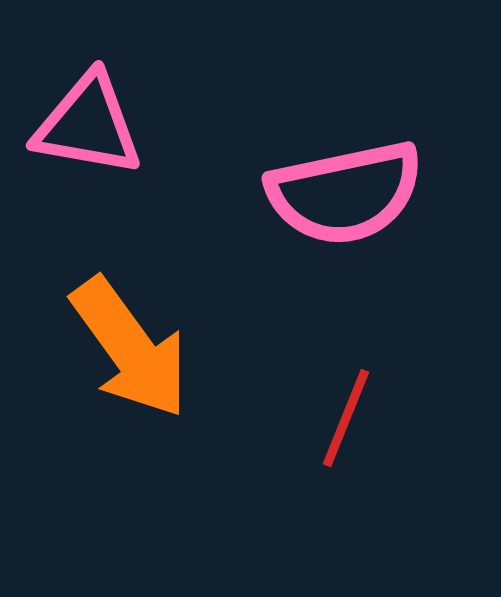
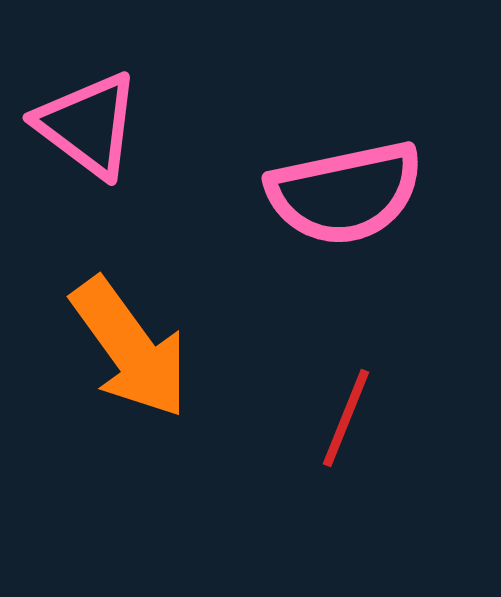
pink triangle: rotated 27 degrees clockwise
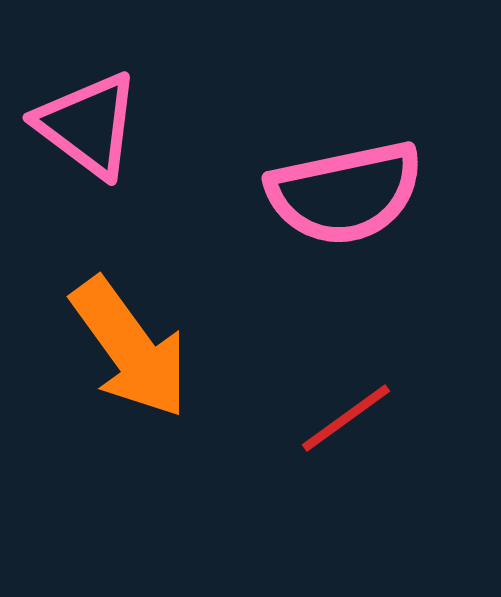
red line: rotated 32 degrees clockwise
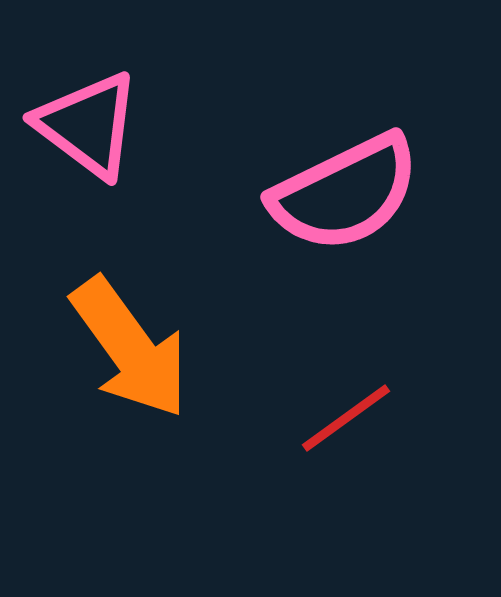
pink semicircle: rotated 14 degrees counterclockwise
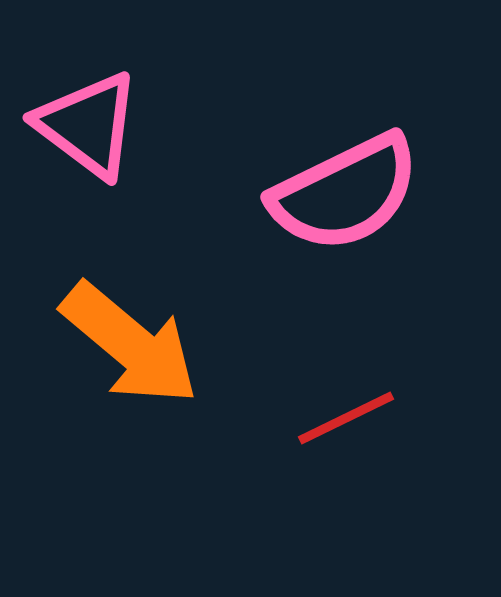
orange arrow: moved 4 px up; rotated 14 degrees counterclockwise
red line: rotated 10 degrees clockwise
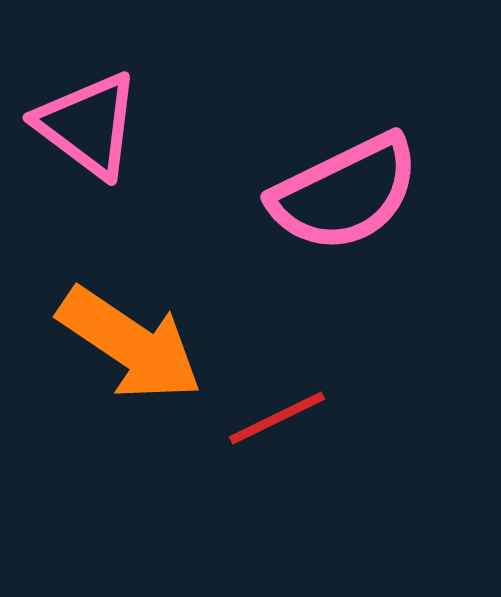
orange arrow: rotated 6 degrees counterclockwise
red line: moved 69 px left
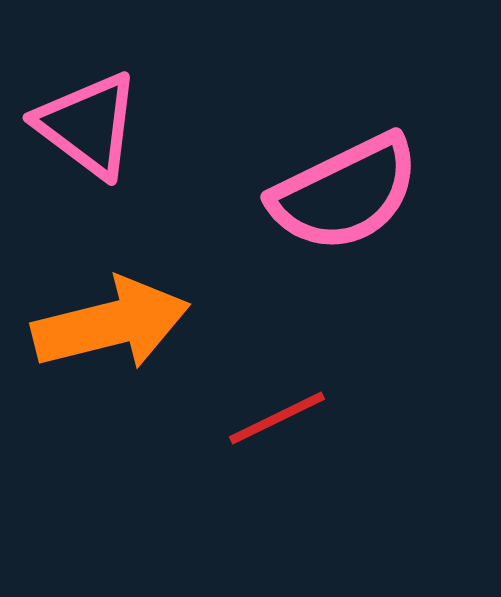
orange arrow: moved 19 px left, 20 px up; rotated 48 degrees counterclockwise
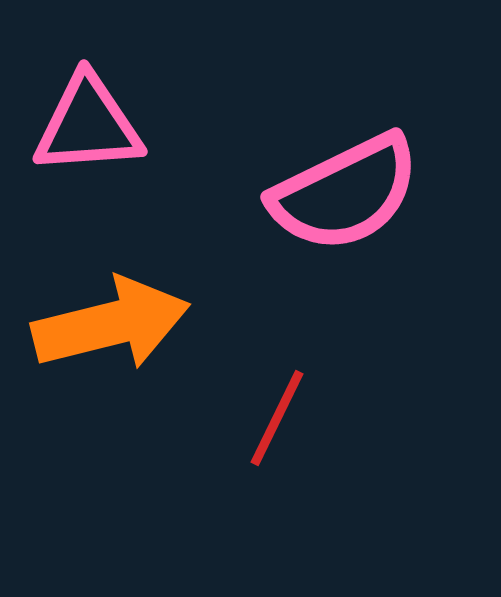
pink triangle: rotated 41 degrees counterclockwise
red line: rotated 38 degrees counterclockwise
